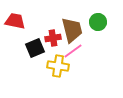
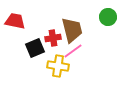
green circle: moved 10 px right, 5 px up
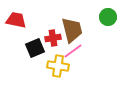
red trapezoid: moved 1 px right, 1 px up
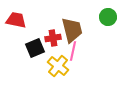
pink line: rotated 42 degrees counterclockwise
yellow cross: rotated 30 degrees clockwise
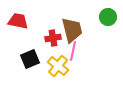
red trapezoid: moved 2 px right, 1 px down
black square: moved 5 px left, 11 px down
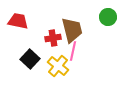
black square: rotated 24 degrees counterclockwise
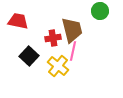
green circle: moved 8 px left, 6 px up
black square: moved 1 px left, 3 px up
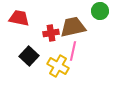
red trapezoid: moved 1 px right, 3 px up
brown trapezoid: moved 1 px right, 3 px up; rotated 88 degrees counterclockwise
red cross: moved 2 px left, 5 px up
yellow cross: rotated 10 degrees counterclockwise
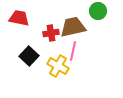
green circle: moved 2 px left
